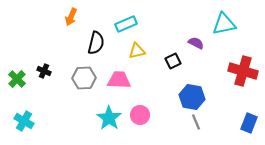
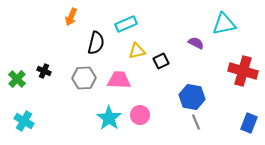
black square: moved 12 px left
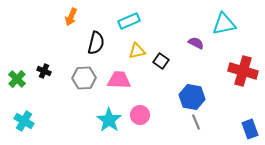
cyan rectangle: moved 3 px right, 3 px up
black square: rotated 28 degrees counterclockwise
cyan star: moved 2 px down
blue rectangle: moved 1 px right, 6 px down; rotated 42 degrees counterclockwise
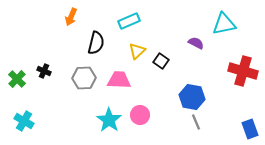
yellow triangle: rotated 30 degrees counterclockwise
